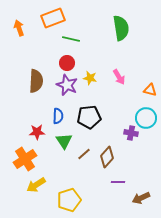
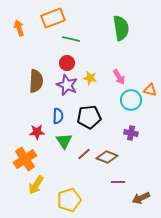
cyan circle: moved 15 px left, 18 px up
brown diamond: rotated 70 degrees clockwise
yellow arrow: rotated 24 degrees counterclockwise
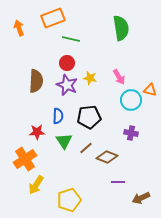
brown line: moved 2 px right, 6 px up
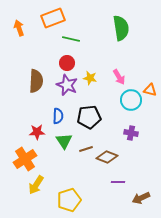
brown line: moved 1 px down; rotated 24 degrees clockwise
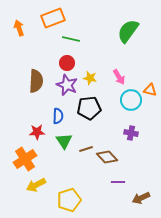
green semicircle: moved 7 px right, 3 px down; rotated 135 degrees counterclockwise
black pentagon: moved 9 px up
brown diamond: rotated 25 degrees clockwise
yellow arrow: rotated 30 degrees clockwise
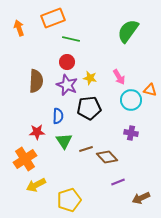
red circle: moved 1 px up
purple line: rotated 24 degrees counterclockwise
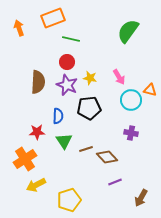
brown semicircle: moved 2 px right, 1 px down
purple line: moved 3 px left
brown arrow: rotated 36 degrees counterclockwise
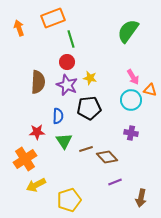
green line: rotated 60 degrees clockwise
pink arrow: moved 14 px right
brown arrow: rotated 18 degrees counterclockwise
